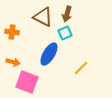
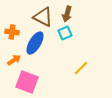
blue ellipse: moved 14 px left, 11 px up
orange arrow: moved 1 px right, 2 px up; rotated 48 degrees counterclockwise
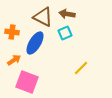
brown arrow: rotated 84 degrees clockwise
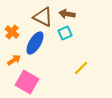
orange cross: rotated 32 degrees clockwise
pink square: rotated 10 degrees clockwise
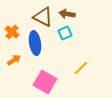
blue ellipse: rotated 40 degrees counterclockwise
pink square: moved 18 px right
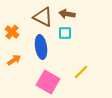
cyan square: rotated 24 degrees clockwise
blue ellipse: moved 6 px right, 4 px down
yellow line: moved 4 px down
pink square: moved 3 px right
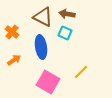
cyan square: rotated 24 degrees clockwise
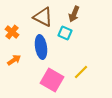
brown arrow: moved 7 px right; rotated 77 degrees counterclockwise
pink square: moved 4 px right, 2 px up
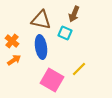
brown triangle: moved 2 px left, 3 px down; rotated 15 degrees counterclockwise
orange cross: moved 9 px down
yellow line: moved 2 px left, 3 px up
